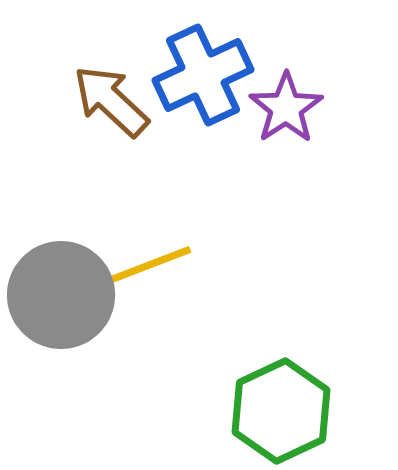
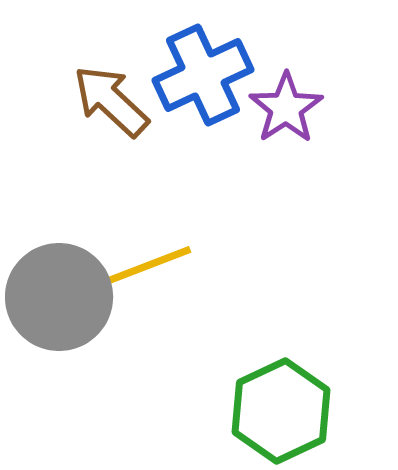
gray circle: moved 2 px left, 2 px down
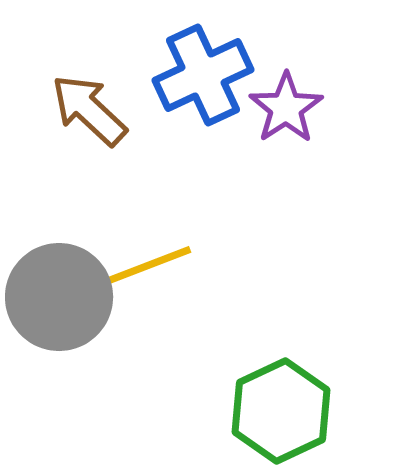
brown arrow: moved 22 px left, 9 px down
